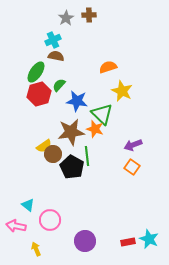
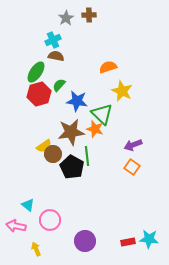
cyan star: rotated 18 degrees counterclockwise
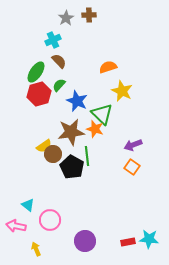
brown semicircle: moved 3 px right, 5 px down; rotated 35 degrees clockwise
blue star: rotated 15 degrees clockwise
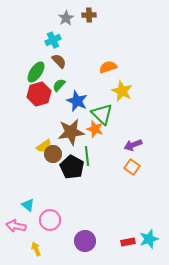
cyan star: rotated 24 degrees counterclockwise
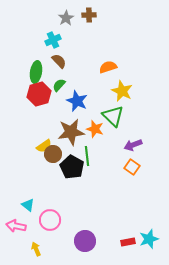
green ellipse: rotated 25 degrees counterclockwise
green triangle: moved 11 px right, 2 px down
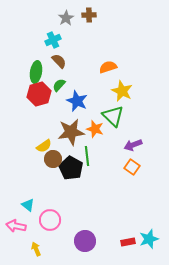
brown circle: moved 5 px down
black pentagon: moved 1 px left, 1 px down
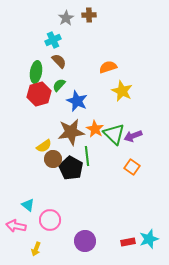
green triangle: moved 1 px right, 18 px down
orange star: rotated 12 degrees clockwise
purple arrow: moved 9 px up
yellow arrow: rotated 136 degrees counterclockwise
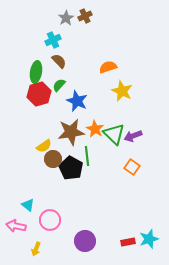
brown cross: moved 4 px left, 1 px down; rotated 24 degrees counterclockwise
